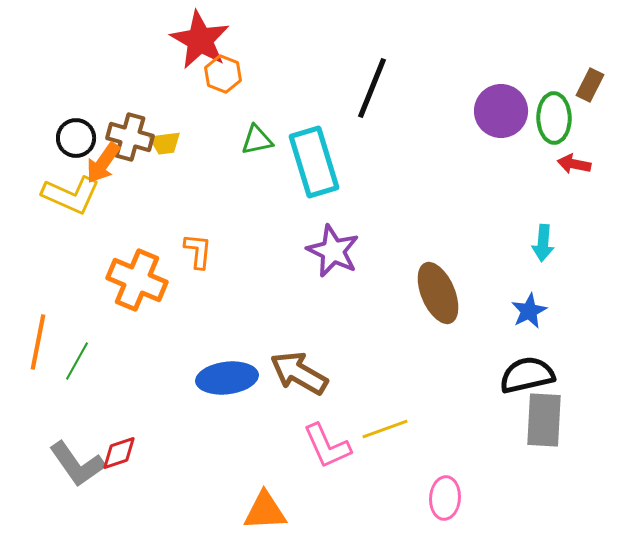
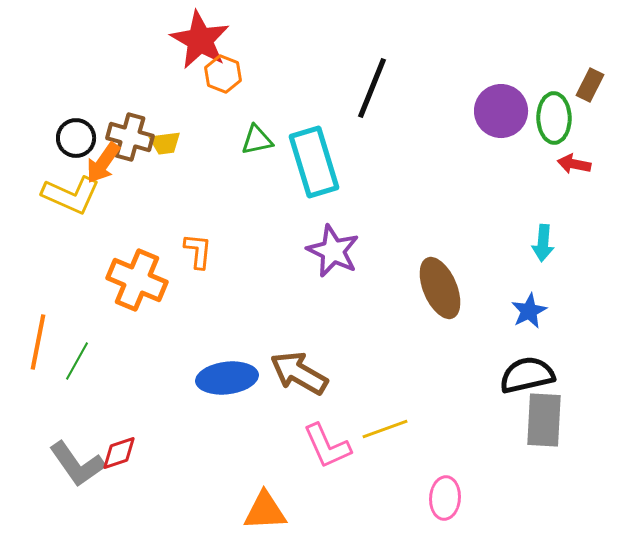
brown ellipse: moved 2 px right, 5 px up
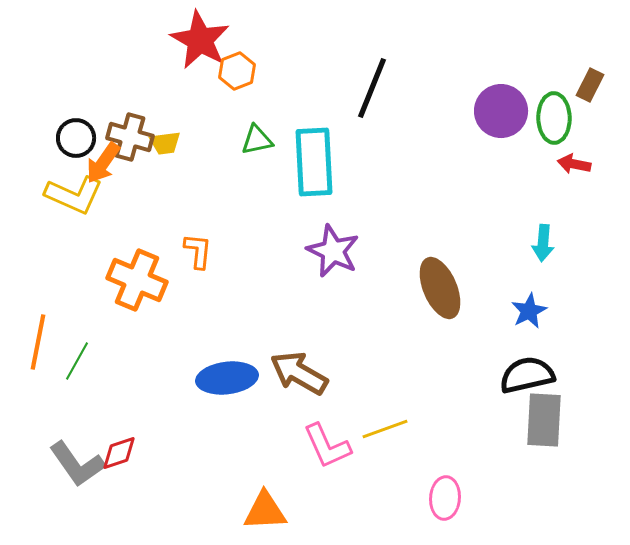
orange hexagon: moved 14 px right, 3 px up; rotated 18 degrees clockwise
cyan rectangle: rotated 14 degrees clockwise
yellow L-shape: moved 3 px right
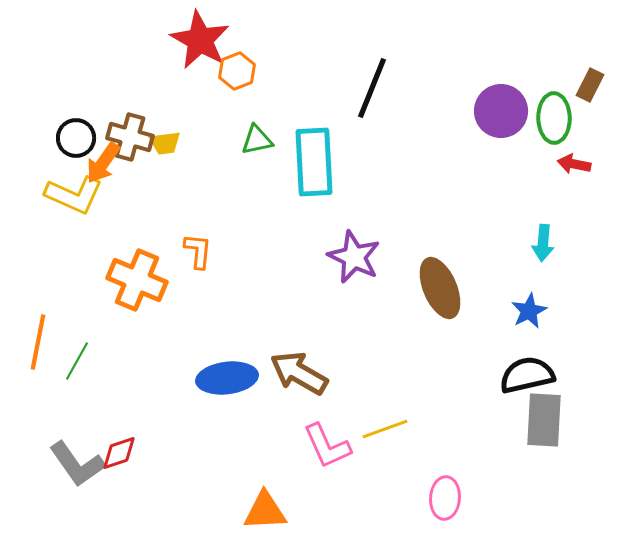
purple star: moved 21 px right, 6 px down
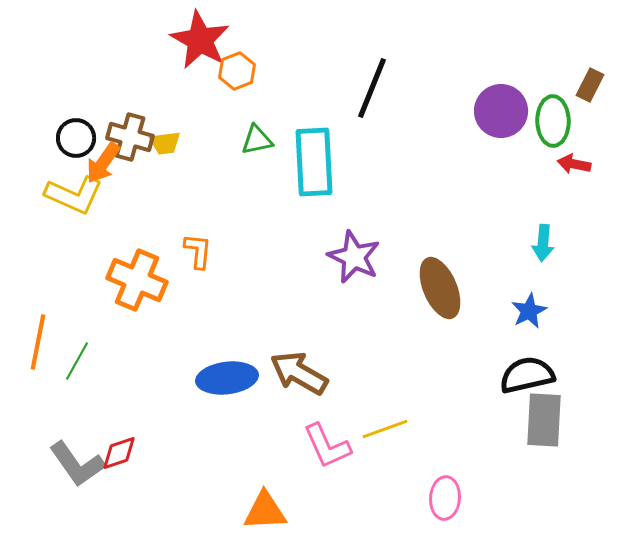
green ellipse: moved 1 px left, 3 px down
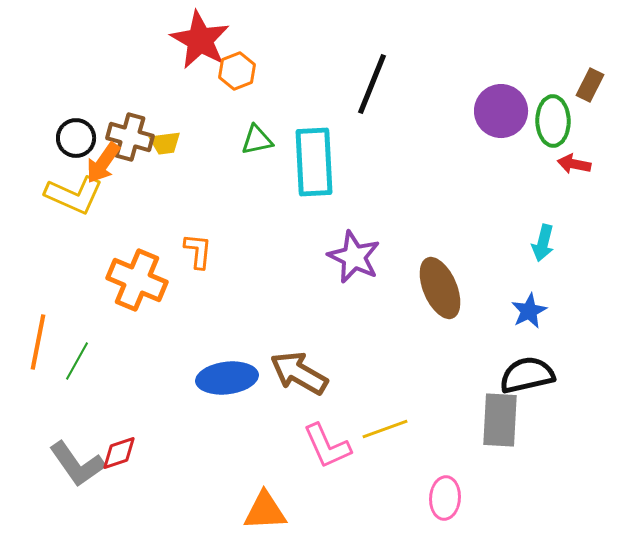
black line: moved 4 px up
cyan arrow: rotated 9 degrees clockwise
gray rectangle: moved 44 px left
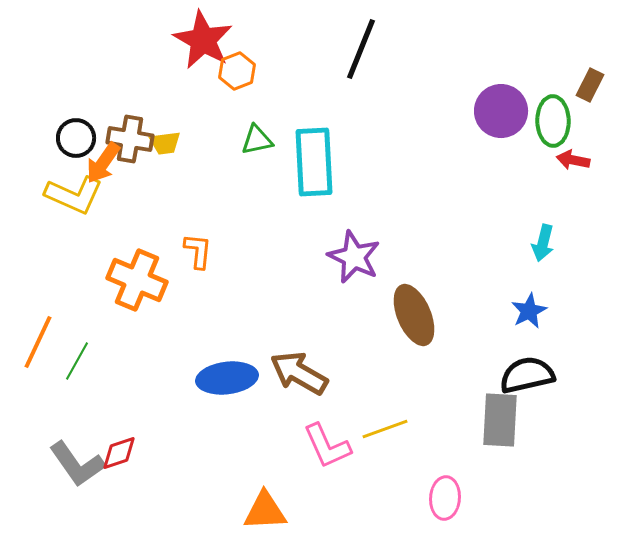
red star: moved 3 px right
black line: moved 11 px left, 35 px up
brown cross: moved 2 px down; rotated 6 degrees counterclockwise
red arrow: moved 1 px left, 4 px up
brown ellipse: moved 26 px left, 27 px down
orange line: rotated 14 degrees clockwise
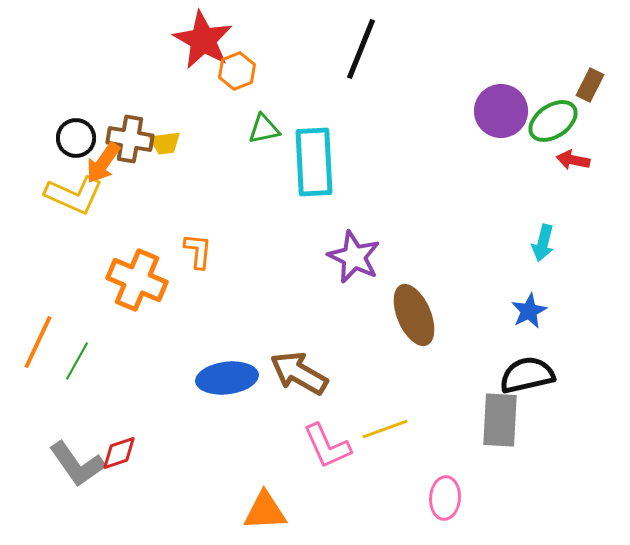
green ellipse: rotated 57 degrees clockwise
green triangle: moved 7 px right, 11 px up
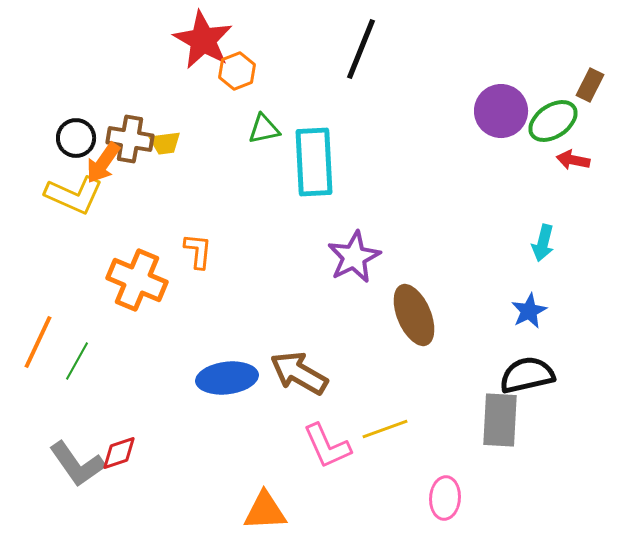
purple star: rotated 20 degrees clockwise
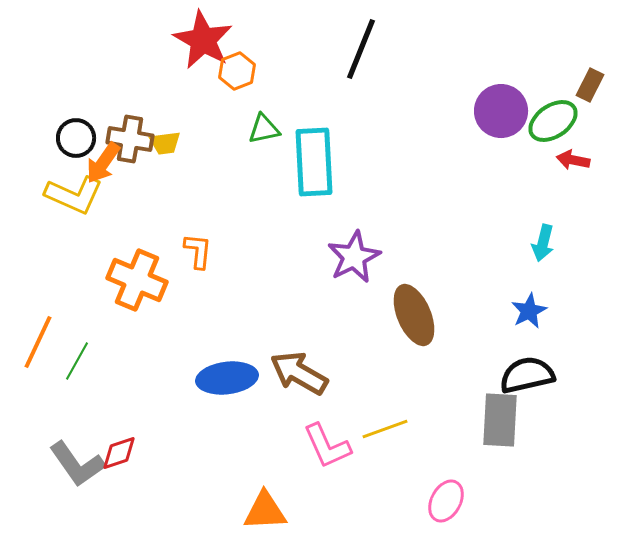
pink ellipse: moved 1 px right, 3 px down; rotated 24 degrees clockwise
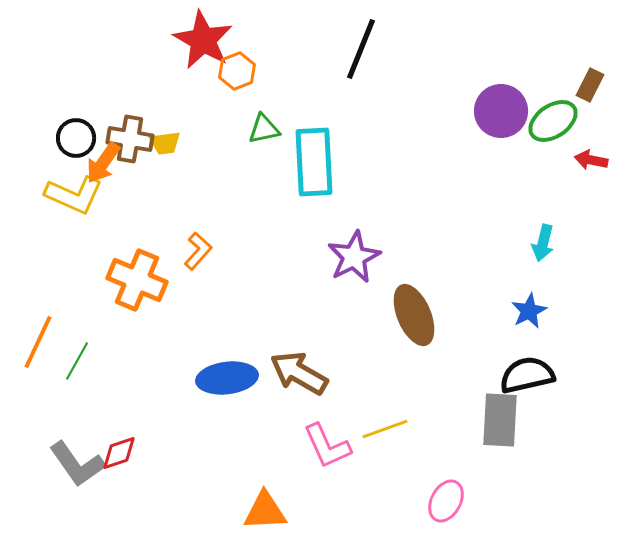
red arrow: moved 18 px right
orange L-shape: rotated 36 degrees clockwise
